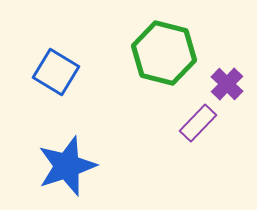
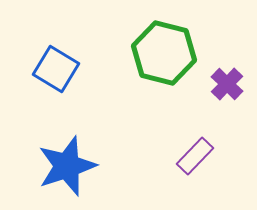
blue square: moved 3 px up
purple rectangle: moved 3 px left, 33 px down
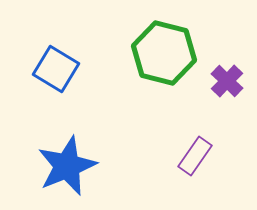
purple cross: moved 3 px up
purple rectangle: rotated 9 degrees counterclockwise
blue star: rotated 4 degrees counterclockwise
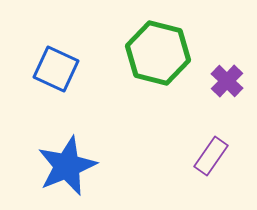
green hexagon: moved 6 px left
blue square: rotated 6 degrees counterclockwise
purple rectangle: moved 16 px right
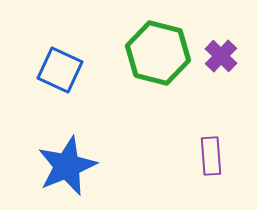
blue square: moved 4 px right, 1 px down
purple cross: moved 6 px left, 25 px up
purple rectangle: rotated 39 degrees counterclockwise
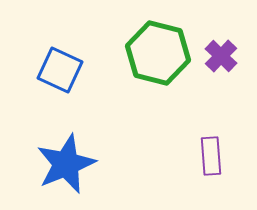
blue star: moved 1 px left, 2 px up
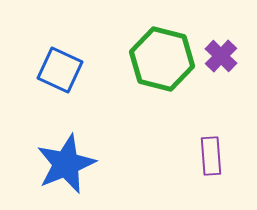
green hexagon: moved 4 px right, 6 px down
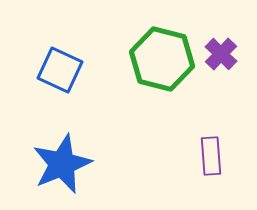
purple cross: moved 2 px up
blue star: moved 4 px left
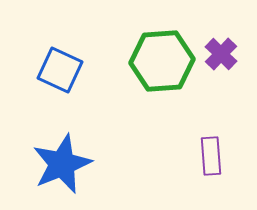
green hexagon: moved 2 px down; rotated 18 degrees counterclockwise
